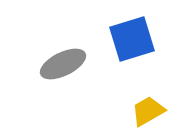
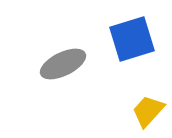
yellow trapezoid: rotated 18 degrees counterclockwise
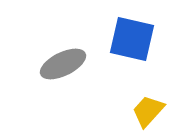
blue square: rotated 30 degrees clockwise
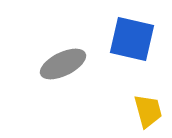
yellow trapezoid: rotated 123 degrees clockwise
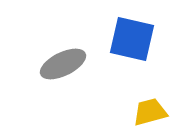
yellow trapezoid: moved 2 px right, 1 px down; rotated 90 degrees counterclockwise
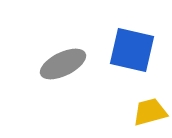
blue square: moved 11 px down
